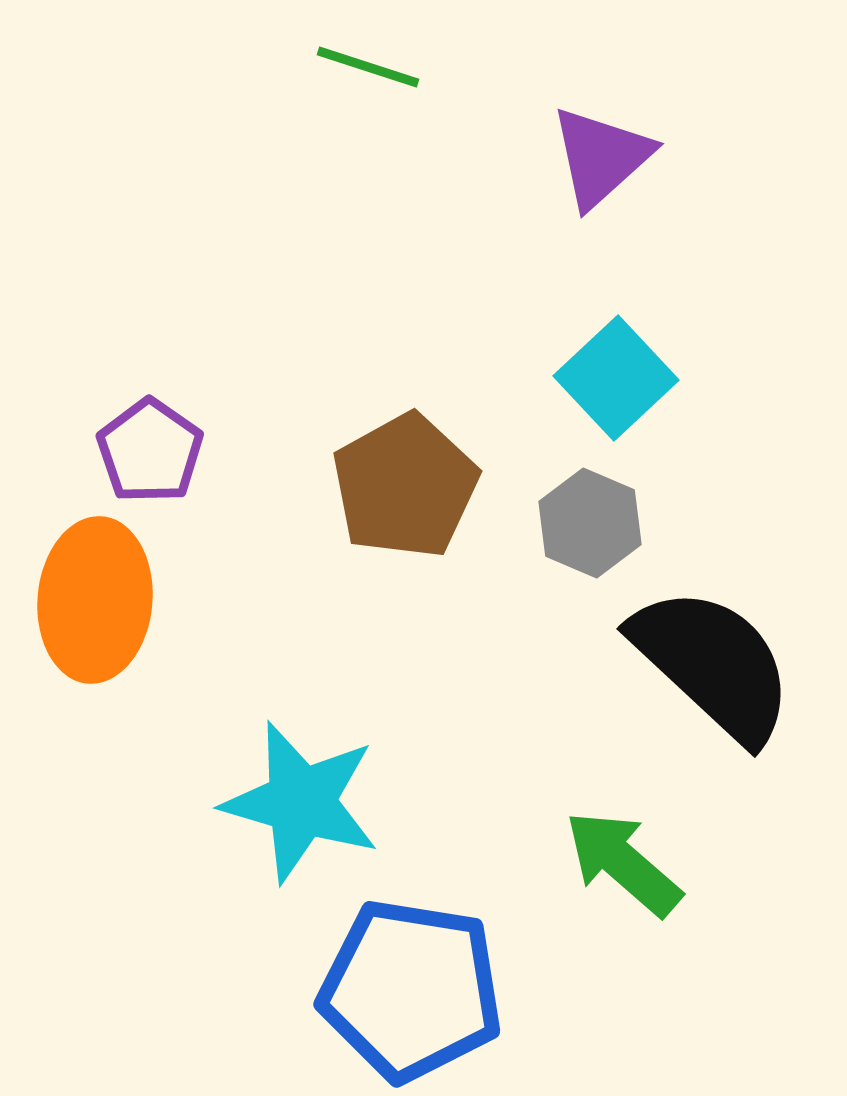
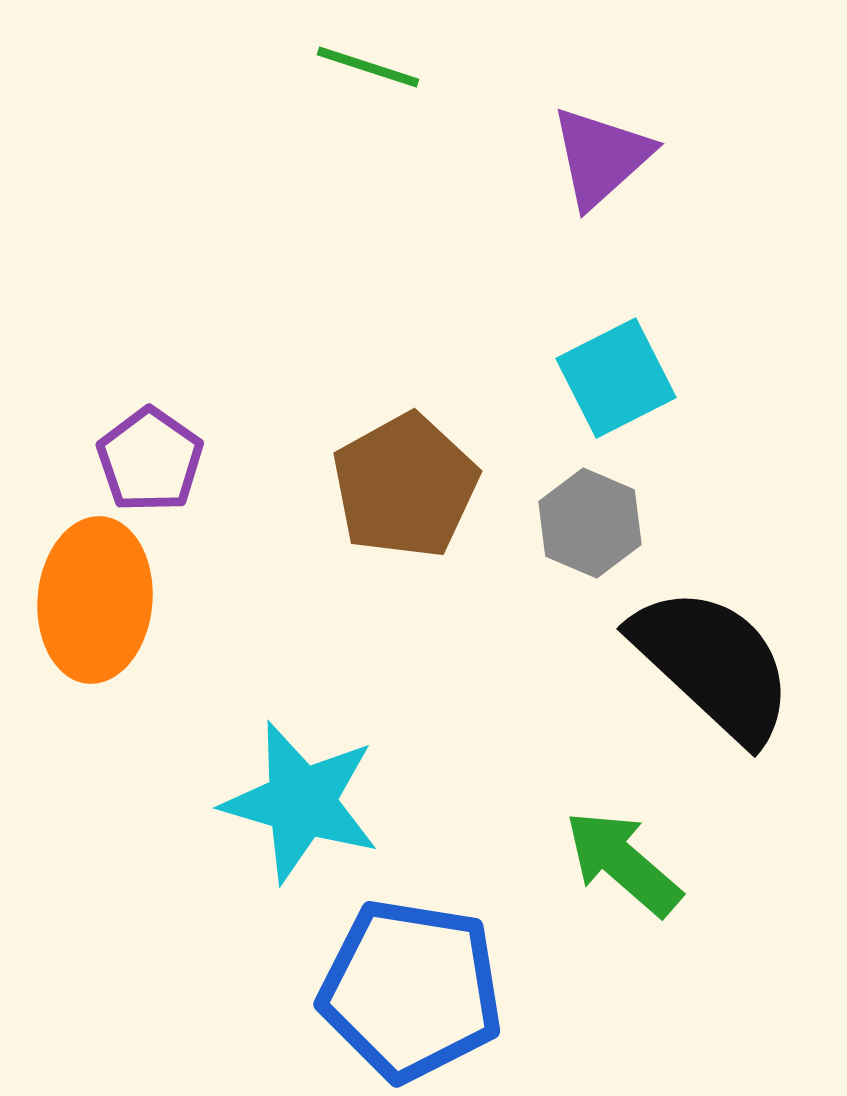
cyan square: rotated 16 degrees clockwise
purple pentagon: moved 9 px down
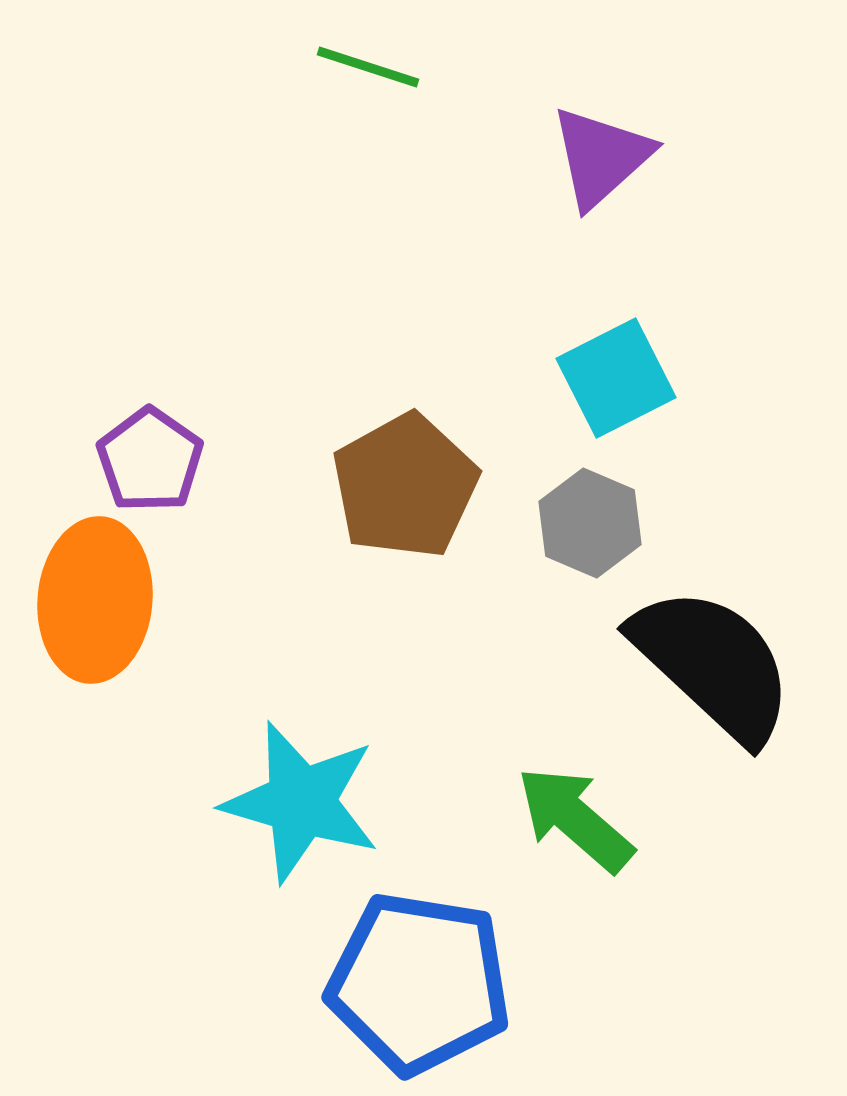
green arrow: moved 48 px left, 44 px up
blue pentagon: moved 8 px right, 7 px up
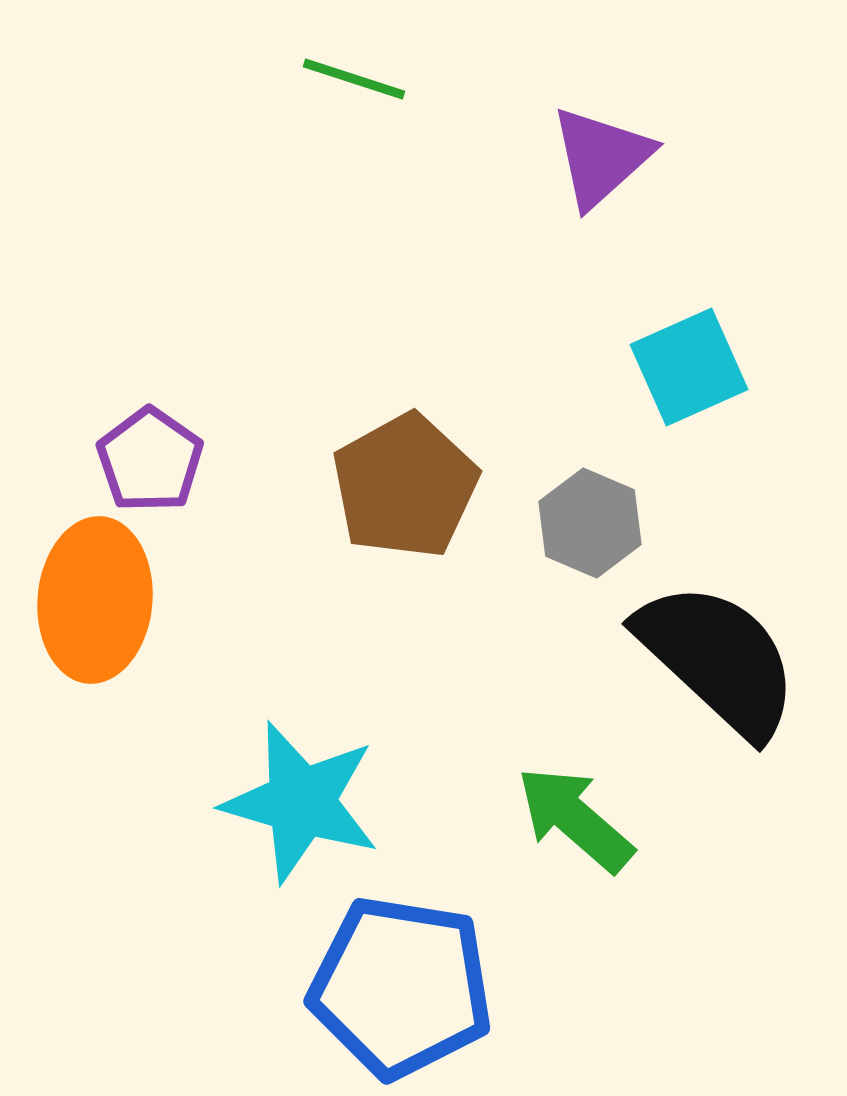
green line: moved 14 px left, 12 px down
cyan square: moved 73 px right, 11 px up; rotated 3 degrees clockwise
black semicircle: moved 5 px right, 5 px up
blue pentagon: moved 18 px left, 4 px down
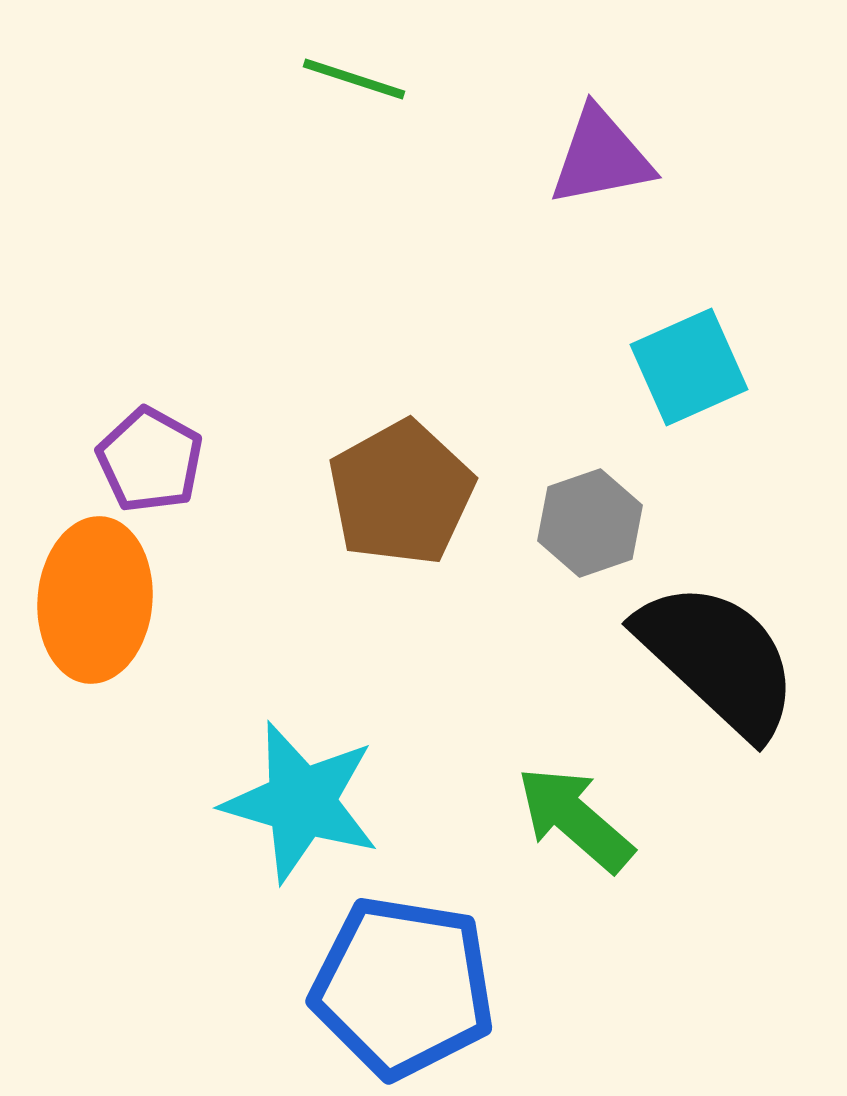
purple triangle: rotated 31 degrees clockwise
purple pentagon: rotated 6 degrees counterclockwise
brown pentagon: moved 4 px left, 7 px down
gray hexagon: rotated 18 degrees clockwise
blue pentagon: moved 2 px right
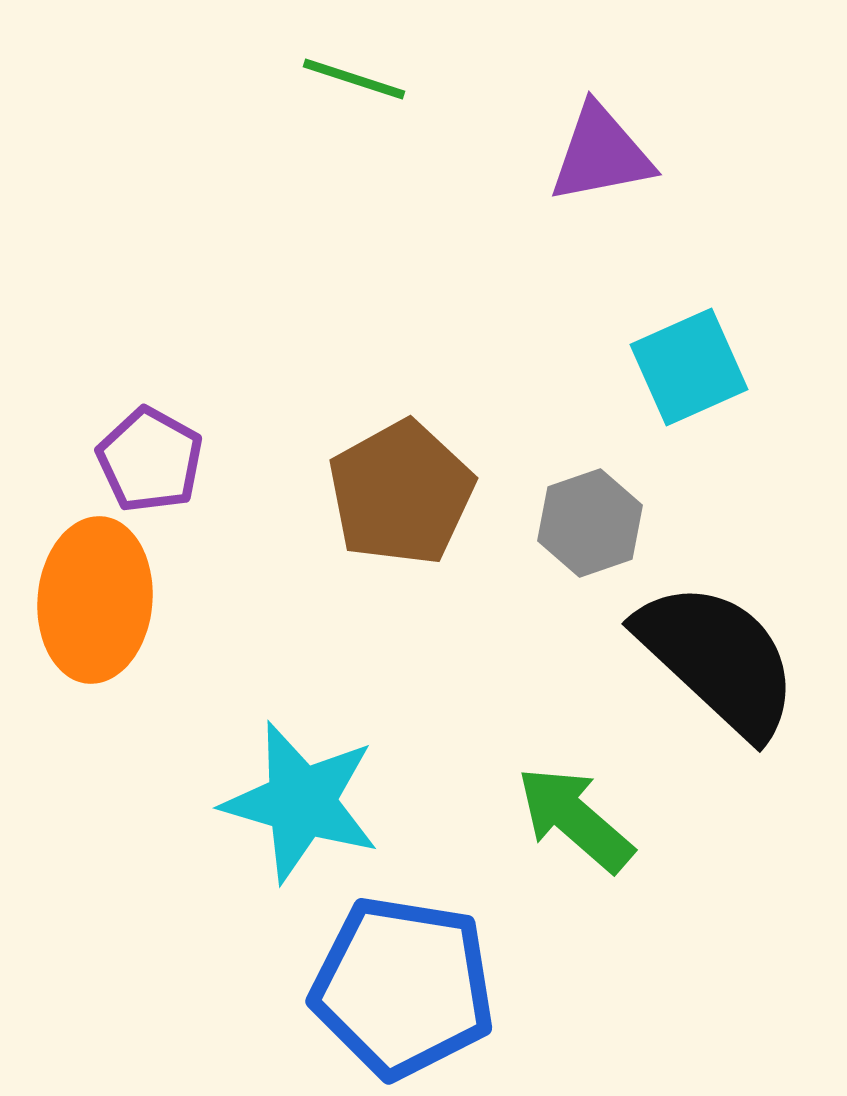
purple triangle: moved 3 px up
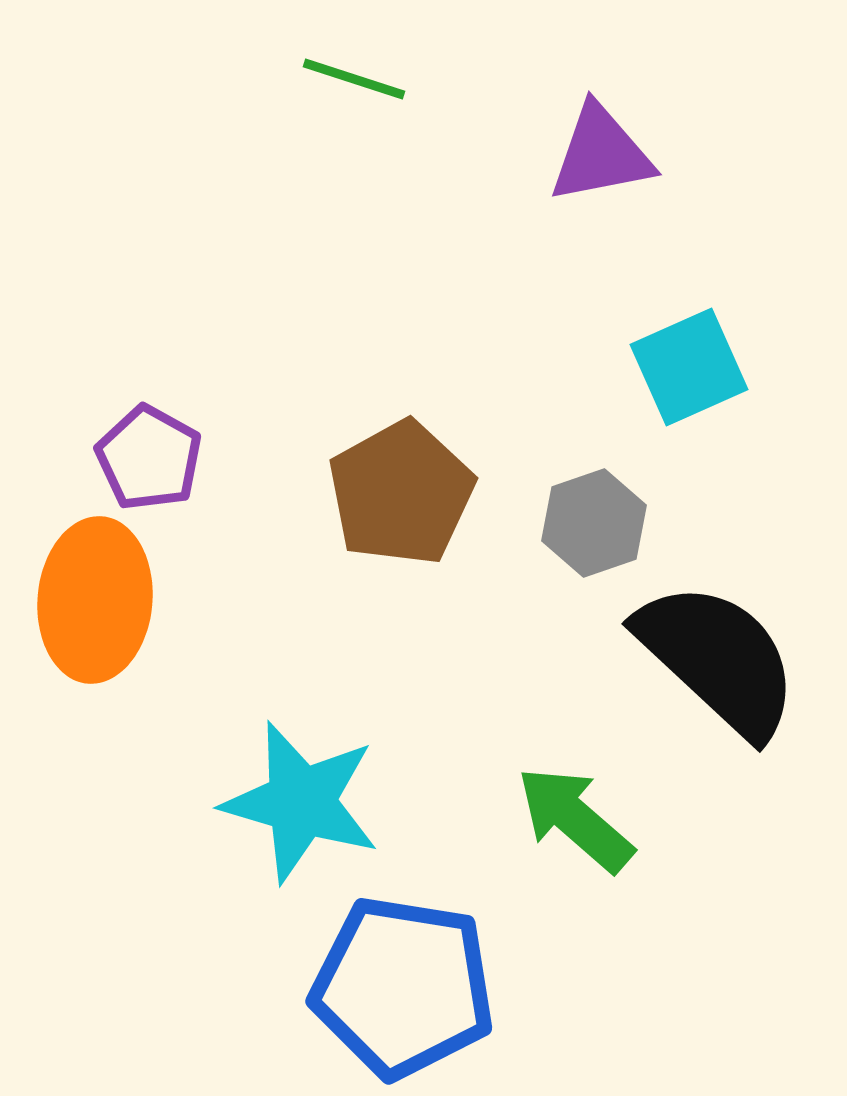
purple pentagon: moved 1 px left, 2 px up
gray hexagon: moved 4 px right
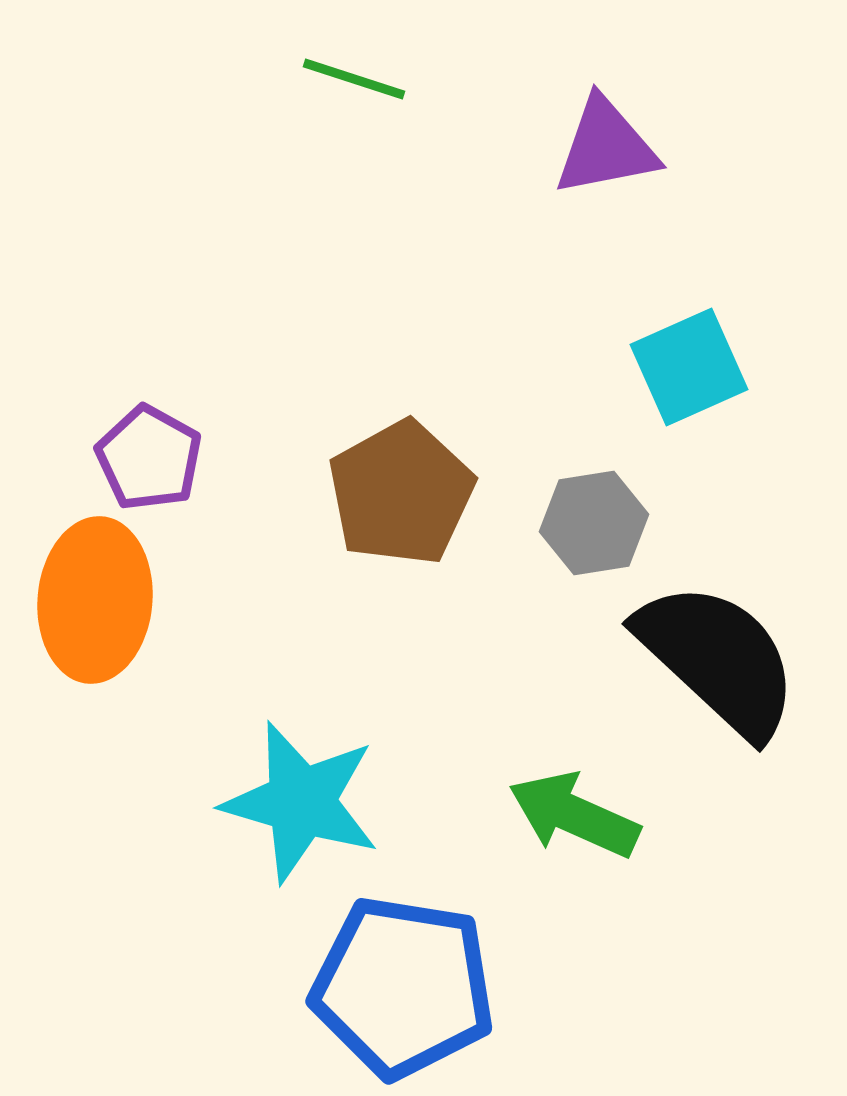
purple triangle: moved 5 px right, 7 px up
gray hexagon: rotated 10 degrees clockwise
green arrow: moved 1 px left, 4 px up; rotated 17 degrees counterclockwise
